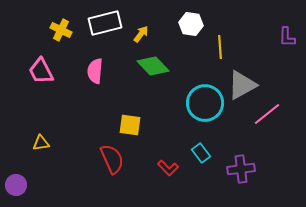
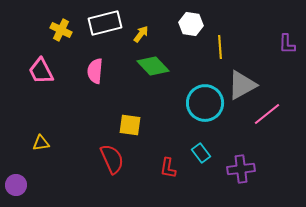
purple L-shape: moved 7 px down
red L-shape: rotated 55 degrees clockwise
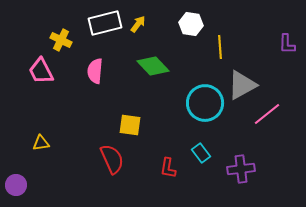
yellow cross: moved 10 px down
yellow arrow: moved 3 px left, 10 px up
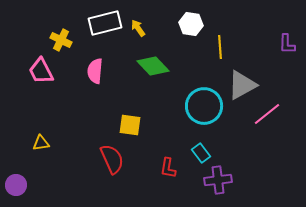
yellow arrow: moved 4 px down; rotated 72 degrees counterclockwise
cyan circle: moved 1 px left, 3 px down
purple cross: moved 23 px left, 11 px down
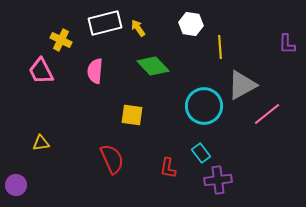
yellow square: moved 2 px right, 10 px up
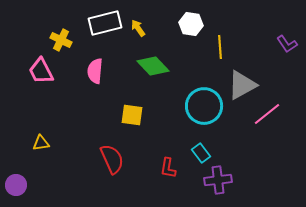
purple L-shape: rotated 35 degrees counterclockwise
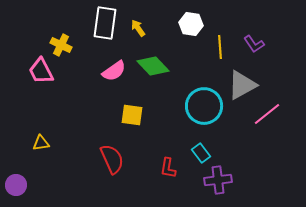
white rectangle: rotated 68 degrees counterclockwise
yellow cross: moved 5 px down
purple L-shape: moved 33 px left
pink semicircle: moved 19 px right; rotated 130 degrees counterclockwise
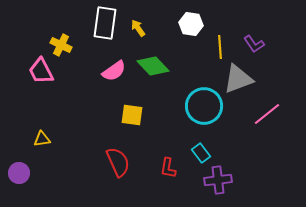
gray triangle: moved 4 px left, 6 px up; rotated 8 degrees clockwise
yellow triangle: moved 1 px right, 4 px up
red semicircle: moved 6 px right, 3 px down
purple circle: moved 3 px right, 12 px up
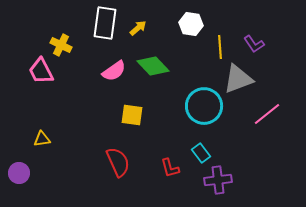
yellow arrow: rotated 84 degrees clockwise
red L-shape: moved 2 px right; rotated 25 degrees counterclockwise
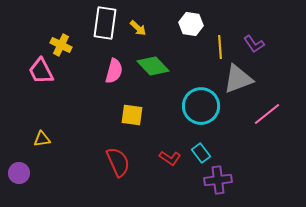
yellow arrow: rotated 84 degrees clockwise
pink semicircle: rotated 40 degrees counterclockwise
cyan circle: moved 3 px left
red L-shape: moved 10 px up; rotated 40 degrees counterclockwise
